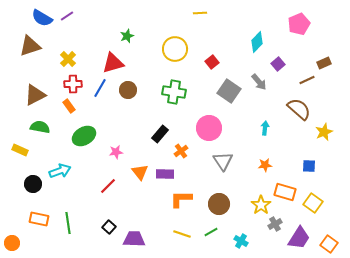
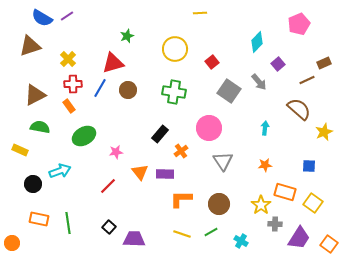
gray cross at (275, 224): rotated 32 degrees clockwise
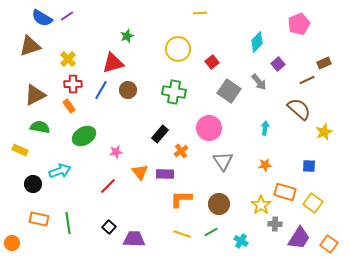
yellow circle at (175, 49): moved 3 px right
blue line at (100, 88): moved 1 px right, 2 px down
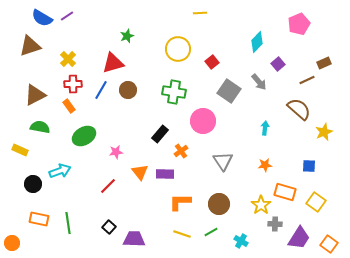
pink circle at (209, 128): moved 6 px left, 7 px up
orange L-shape at (181, 199): moved 1 px left, 3 px down
yellow square at (313, 203): moved 3 px right, 1 px up
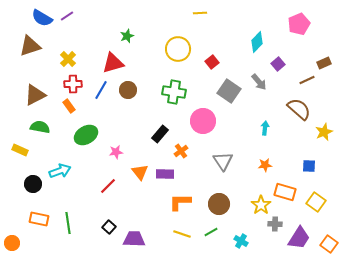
green ellipse at (84, 136): moved 2 px right, 1 px up
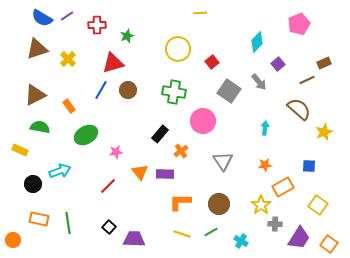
brown triangle at (30, 46): moved 7 px right, 3 px down
red cross at (73, 84): moved 24 px right, 59 px up
orange rectangle at (285, 192): moved 2 px left, 5 px up; rotated 45 degrees counterclockwise
yellow square at (316, 202): moved 2 px right, 3 px down
orange circle at (12, 243): moved 1 px right, 3 px up
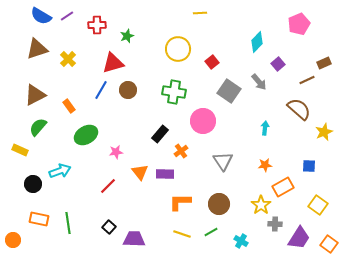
blue semicircle at (42, 18): moved 1 px left, 2 px up
green semicircle at (40, 127): moved 2 px left; rotated 60 degrees counterclockwise
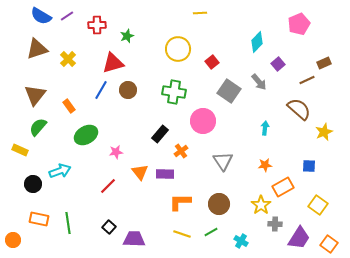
brown triangle at (35, 95): rotated 25 degrees counterclockwise
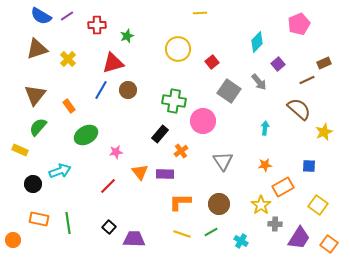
green cross at (174, 92): moved 9 px down
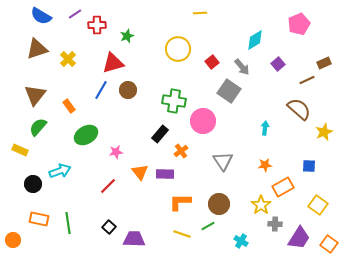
purple line at (67, 16): moved 8 px right, 2 px up
cyan diamond at (257, 42): moved 2 px left, 2 px up; rotated 15 degrees clockwise
gray arrow at (259, 82): moved 17 px left, 15 px up
green line at (211, 232): moved 3 px left, 6 px up
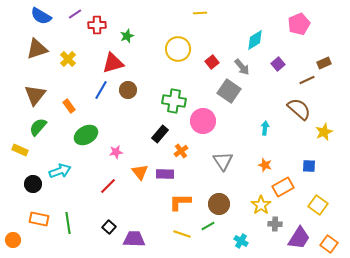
orange star at (265, 165): rotated 24 degrees clockwise
